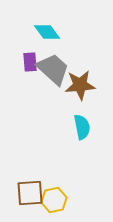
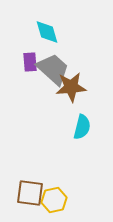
cyan diamond: rotated 20 degrees clockwise
brown star: moved 9 px left, 2 px down
cyan semicircle: rotated 25 degrees clockwise
brown square: rotated 12 degrees clockwise
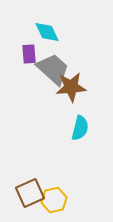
cyan diamond: rotated 8 degrees counterclockwise
purple rectangle: moved 1 px left, 8 px up
cyan semicircle: moved 2 px left, 1 px down
brown square: rotated 32 degrees counterclockwise
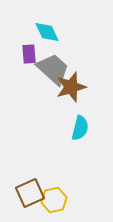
brown star: rotated 12 degrees counterclockwise
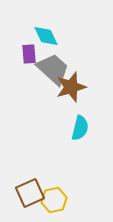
cyan diamond: moved 1 px left, 4 px down
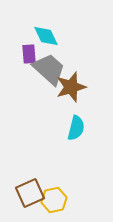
gray trapezoid: moved 4 px left
cyan semicircle: moved 4 px left
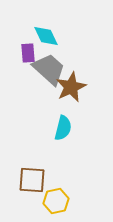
purple rectangle: moved 1 px left, 1 px up
brown star: rotated 8 degrees counterclockwise
cyan semicircle: moved 13 px left
brown square: moved 2 px right, 13 px up; rotated 28 degrees clockwise
yellow hexagon: moved 2 px right, 1 px down
